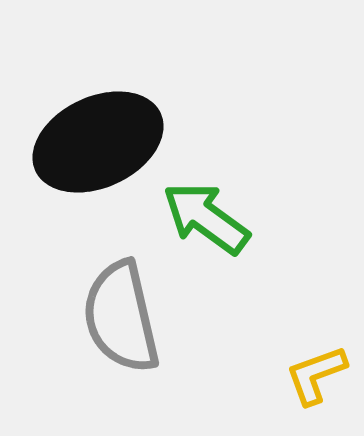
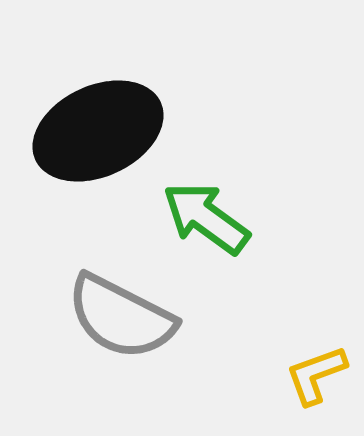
black ellipse: moved 11 px up
gray semicircle: rotated 50 degrees counterclockwise
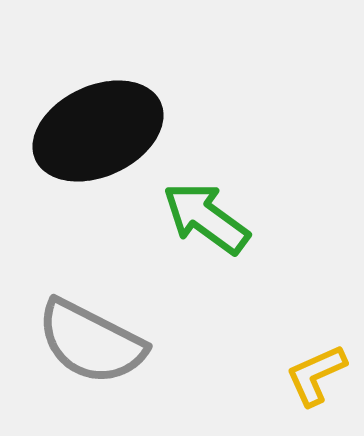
gray semicircle: moved 30 px left, 25 px down
yellow L-shape: rotated 4 degrees counterclockwise
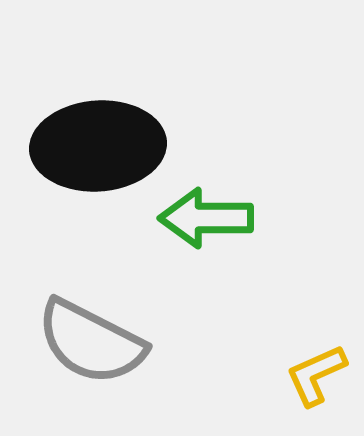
black ellipse: moved 15 px down; rotated 21 degrees clockwise
green arrow: rotated 36 degrees counterclockwise
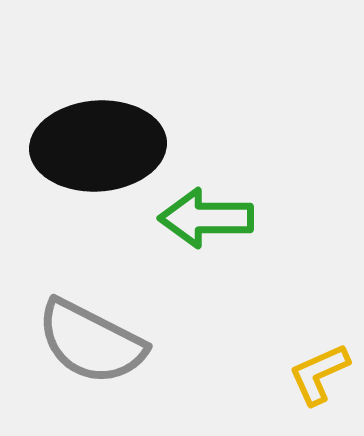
yellow L-shape: moved 3 px right, 1 px up
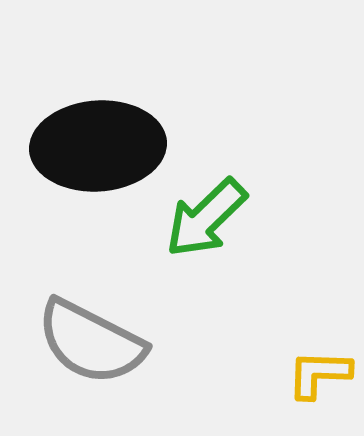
green arrow: rotated 44 degrees counterclockwise
yellow L-shape: rotated 26 degrees clockwise
